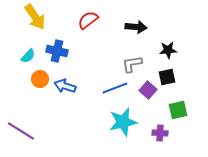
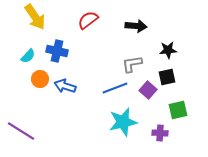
black arrow: moved 1 px up
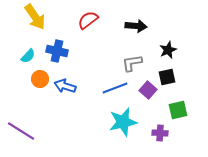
black star: rotated 18 degrees counterclockwise
gray L-shape: moved 1 px up
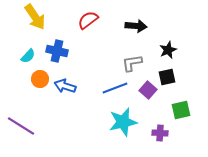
green square: moved 3 px right
purple line: moved 5 px up
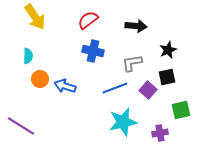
blue cross: moved 36 px right
cyan semicircle: rotated 42 degrees counterclockwise
purple cross: rotated 14 degrees counterclockwise
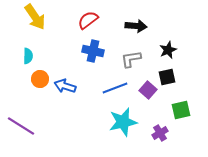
gray L-shape: moved 1 px left, 4 px up
purple cross: rotated 21 degrees counterclockwise
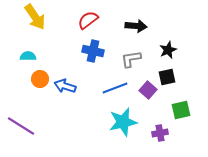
cyan semicircle: rotated 91 degrees counterclockwise
purple cross: rotated 21 degrees clockwise
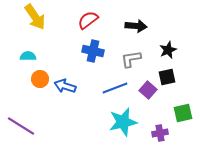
green square: moved 2 px right, 3 px down
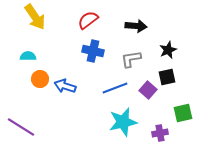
purple line: moved 1 px down
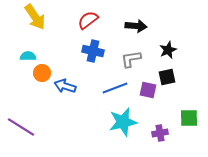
orange circle: moved 2 px right, 6 px up
purple square: rotated 30 degrees counterclockwise
green square: moved 6 px right, 5 px down; rotated 12 degrees clockwise
